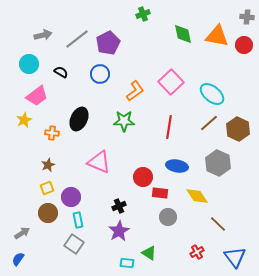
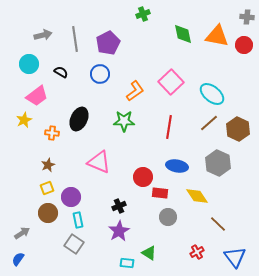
gray line at (77, 39): moved 2 px left; rotated 60 degrees counterclockwise
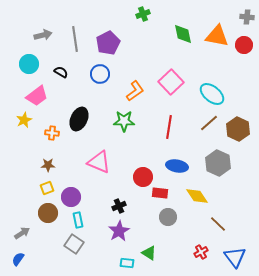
brown star at (48, 165): rotated 24 degrees clockwise
red cross at (197, 252): moved 4 px right
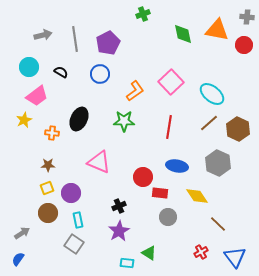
orange triangle at (217, 36): moved 6 px up
cyan circle at (29, 64): moved 3 px down
purple circle at (71, 197): moved 4 px up
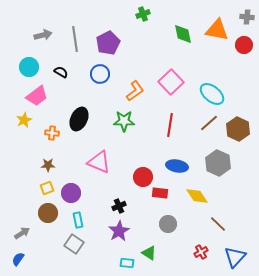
red line at (169, 127): moved 1 px right, 2 px up
gray circle at (168, 217): moved 7 px down
blue triangle at (235, 257): rotated 20 degrees clockwise
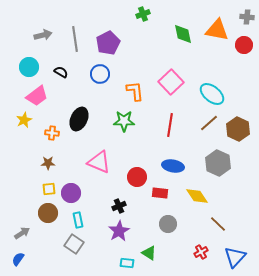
orange L-shape at (135, 91): rotated 60 degrees counterclockwise
brown star at (48, 165): moved 2 px up
blue ellipse at (177, 166): moved 4 px left
red circle at (143, 177): moved 6 px left
yellow square at (47, 188): moved 2 px right, 1 px down; rotated 16 degrees clockwise
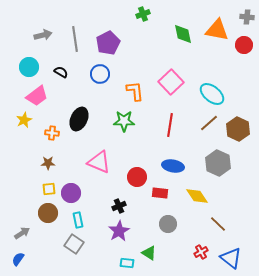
blue triangle at (235, 257): moved 4 px left, 1 px down; rotated 35 degrees counterclockwise
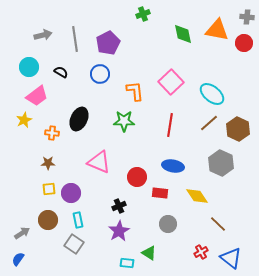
red circle at (244, 45): moved 2 px up
gray hexagon at (218, 163): moved 3 px right
brown circle at (48, 213): moved 7 px down
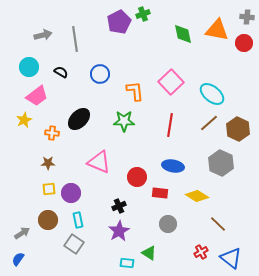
purple pentagon at (108, 43): moved 11 px right, 21 px up
black ellipse at (79, 119): rotated 20 degrees clockwise
yellow diamond at (197, 196): rotated 25 degrees counterclockwise
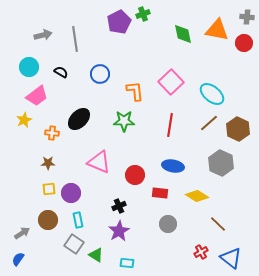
red circle at (137, 177): moved 2 px left, 2 px up
green triangle at (149, 253): moved 53 px left, 2 px down
